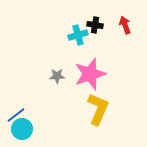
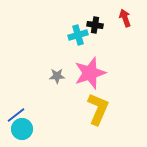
red arrow: moved 7 px up
pink star: moved 1 px up
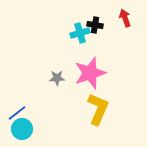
cyan cross: moved 2 px right, 2 px up
gray star: moved 2 px down
blue line: moved 1 px right, 2 px up
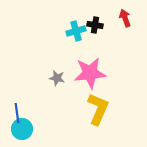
cyan cross: moved 4 px left, 2 px up
pink star: rotated 12 degrees clockwise
gray star: rotated 14 degrees clockwise
blue line: rotated 60 degrees counterclockwise
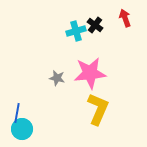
black cross: rotated 28 degrees clockwise
blue line: rotated 18 degrees clockwise
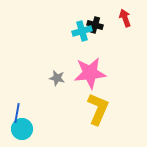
black cross: rotated 21 degrees counterclockwise
cyan cross: moved 6 px right
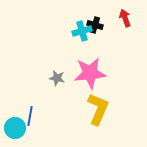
blue line: moved 13 px right, 3 px down
cyan circle: moved 7 px left, 1 px up
